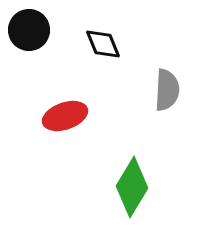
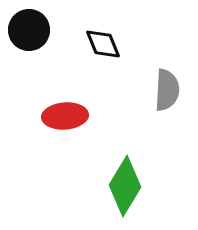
red ellipse: rotated 15 degrees clockwise
green diamond: moved 7 px left, 1 px up
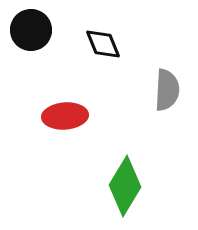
black circle: moved 2 px right
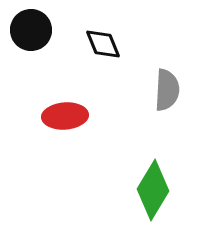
green diamond: moved 28 px right, 4 px down
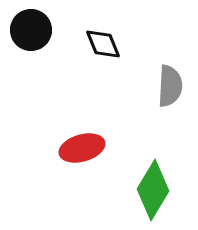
gray semicircle: moved 3 px right, 4 px up
red ellipse: moved 17 px right, 32 px down; rotated 12 degrees counterclockwise
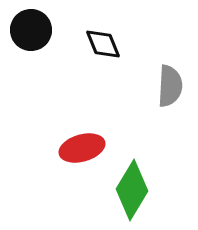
green diamond: moved 21 px left
